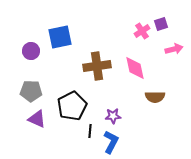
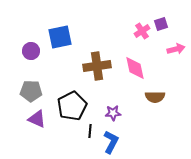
pink arrow: moved 2 px right
purple star: moved 3 px up
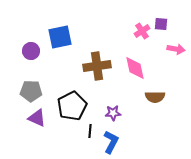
purple square: rotated 24 degrees clockwise
pink arrow: rotated 24 degrees clockwise
purple triangle: moved 1 px up
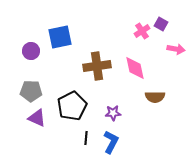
purple square: rotated 24 degrees clockwise
black line: moved 4 px left, 7 px down
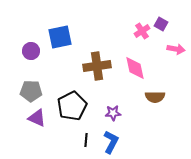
black line: moved 2 px down
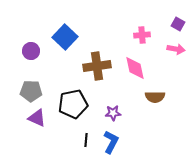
purple square: moved 17 px right
pink cross: moved 4 px down; rotated 28 degrees clockwise
blue square: moved 5 px right; rotated 35 degrees counterclockwise
black pentagon: moved 1 px right, 2 px up; rotated 16 degrees clockwise
